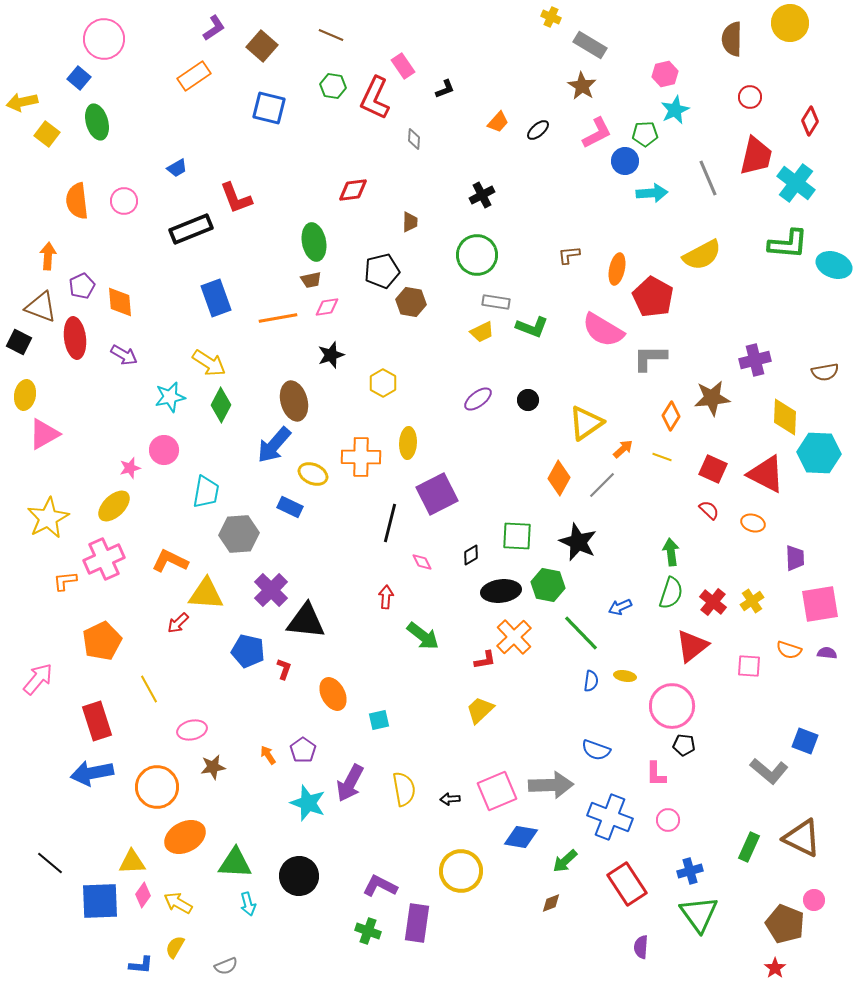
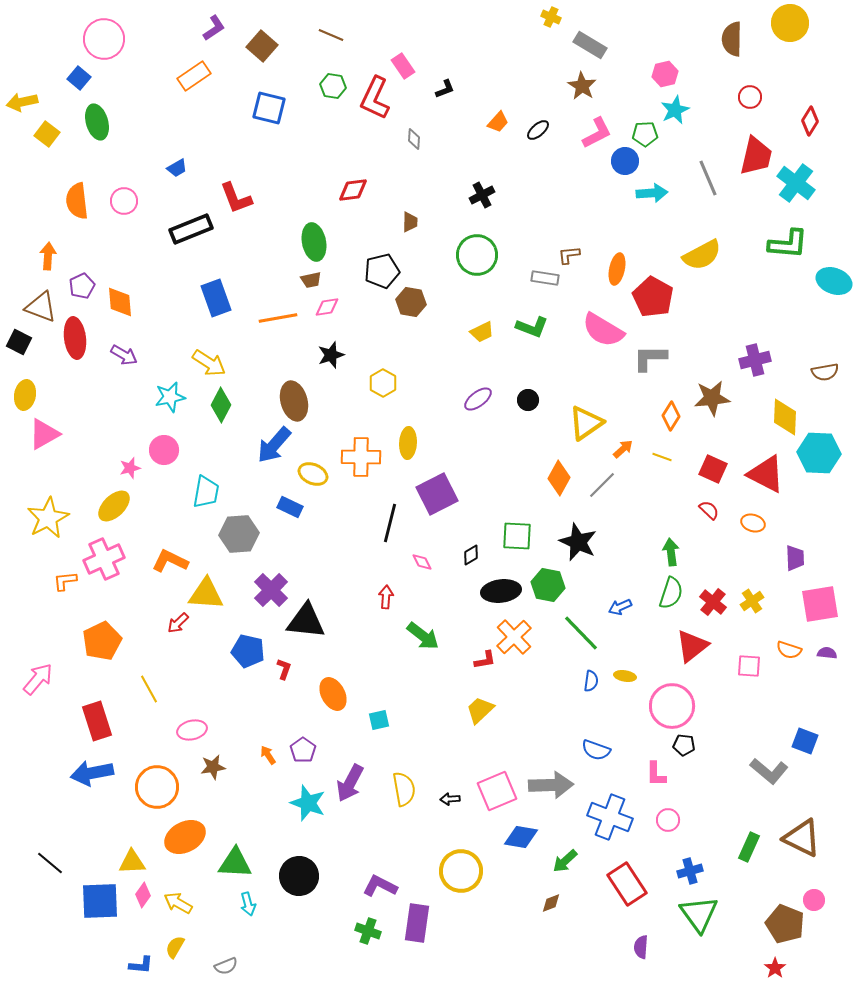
cyan ellipse at (834, 265): moved 16 px down
gray rectangle at (496, 302): moved 49 px right, 24 px up
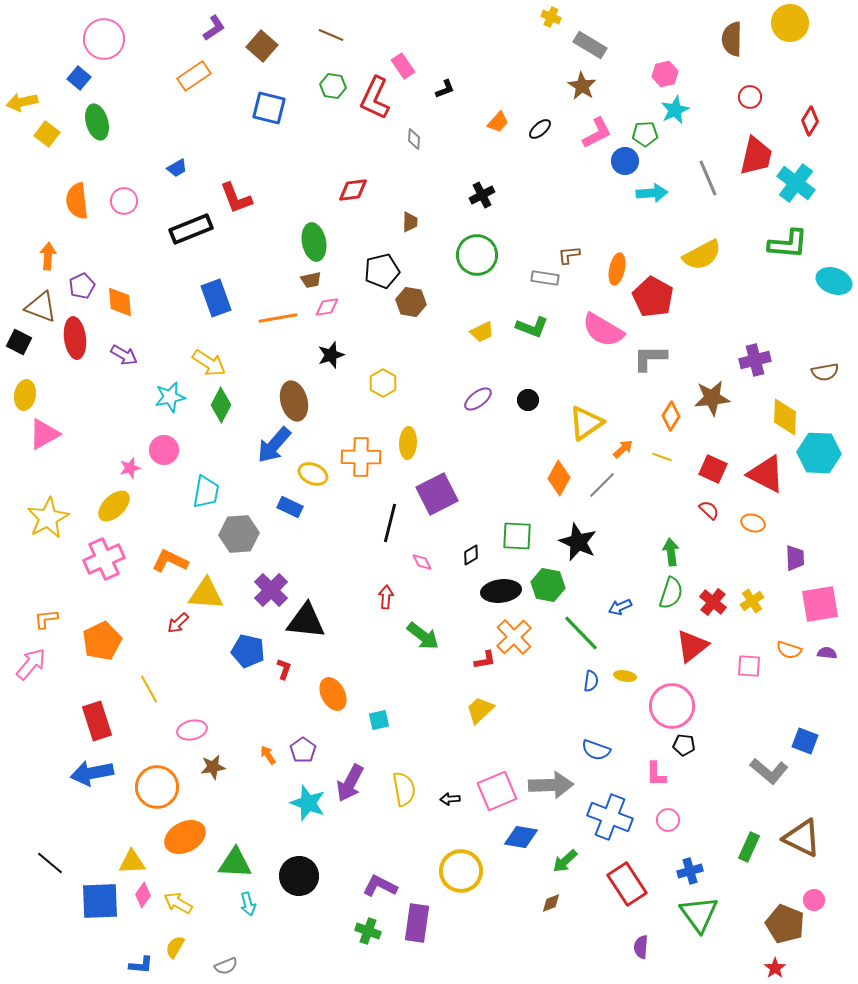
black ellipse at (538, 130): moved 2 px right, 1 px up
orange L-shape at (65, 581): moved 19 px left, 38 px down
pink arrow at (38, 679): moved 7 px left, 15 px up
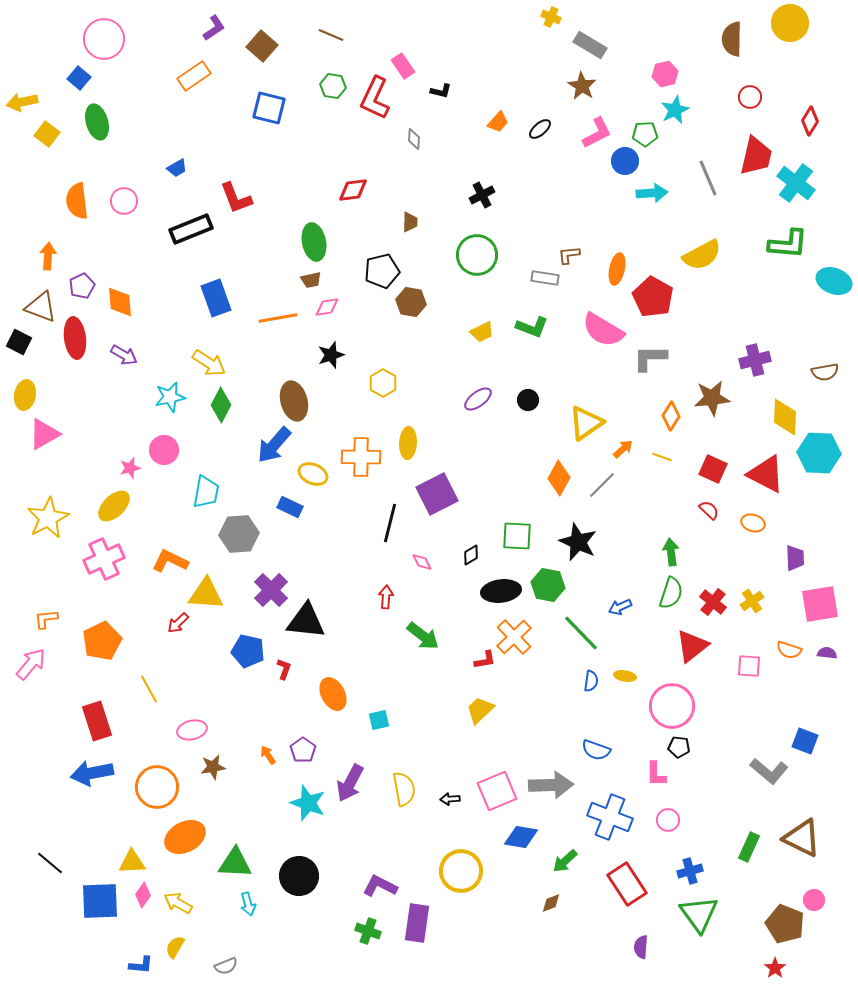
black L-shape at (445, 89): moved 4 px left, 2 px down; rotated 35 degrees clockwise
black pentagon at (684, 745): moved 5 px left, 2 px down
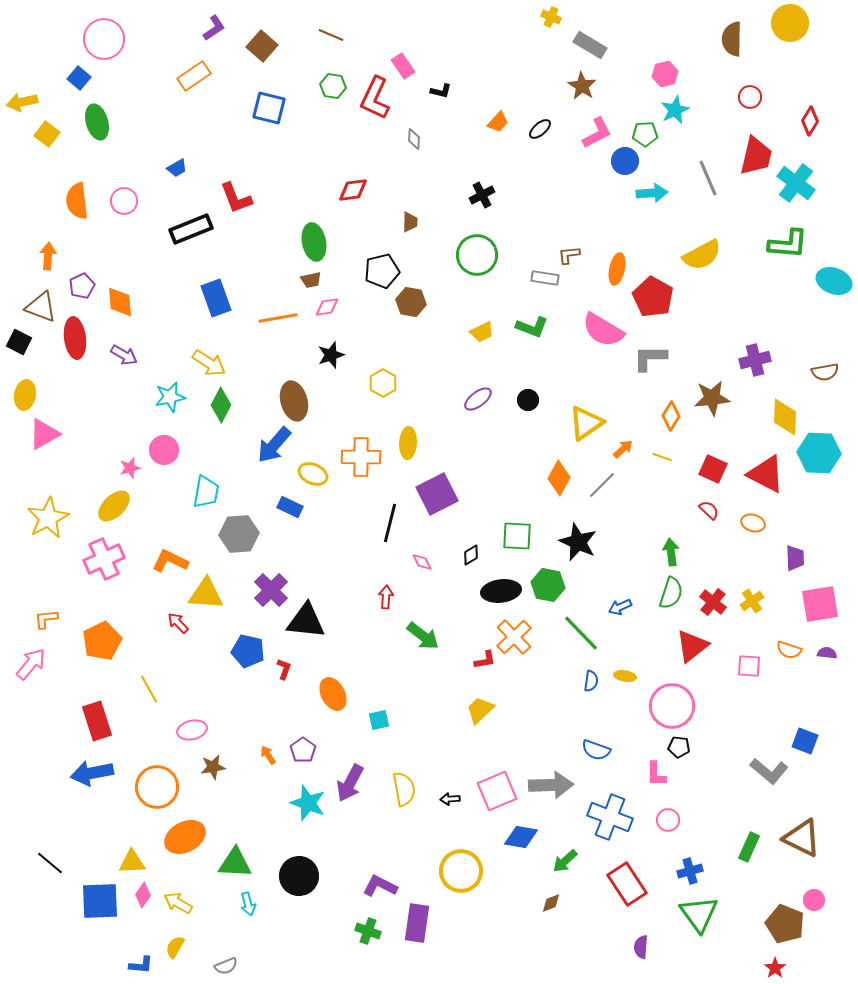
red arrow at (178, 623): rotated 90 degrees clockwise
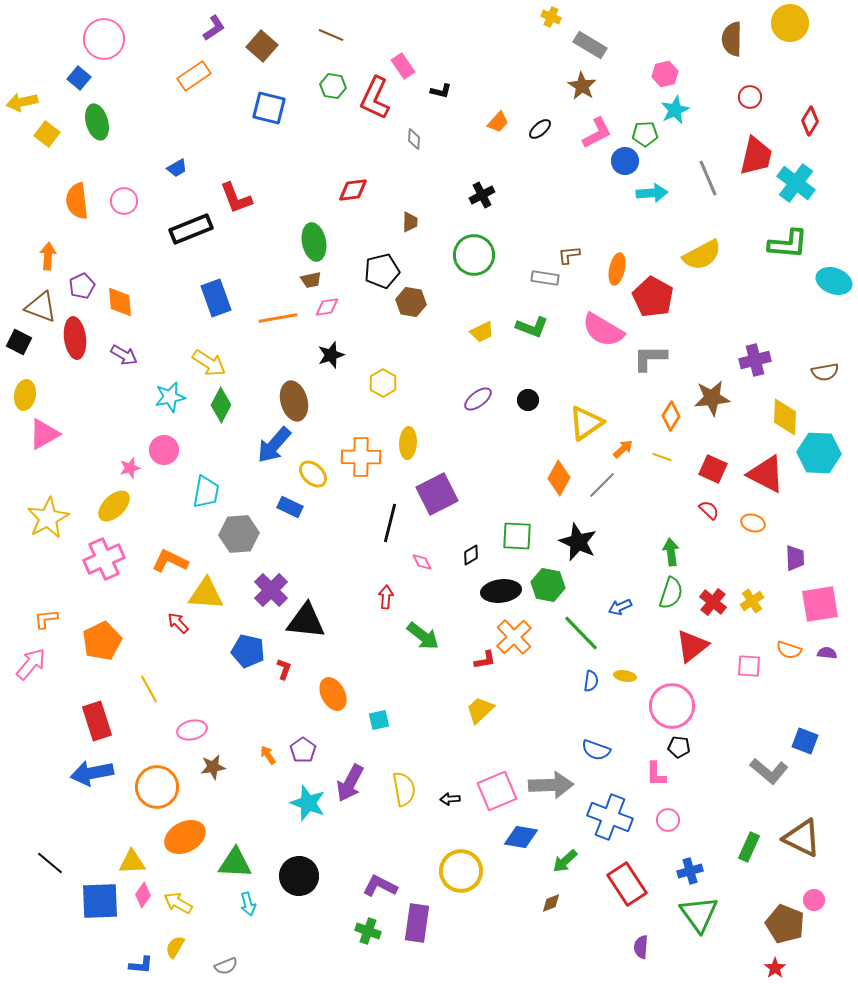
green circle at (477, 255): moved 3 px left
yellow ellipse at (313, 474): rotated 20 degrees clockwise
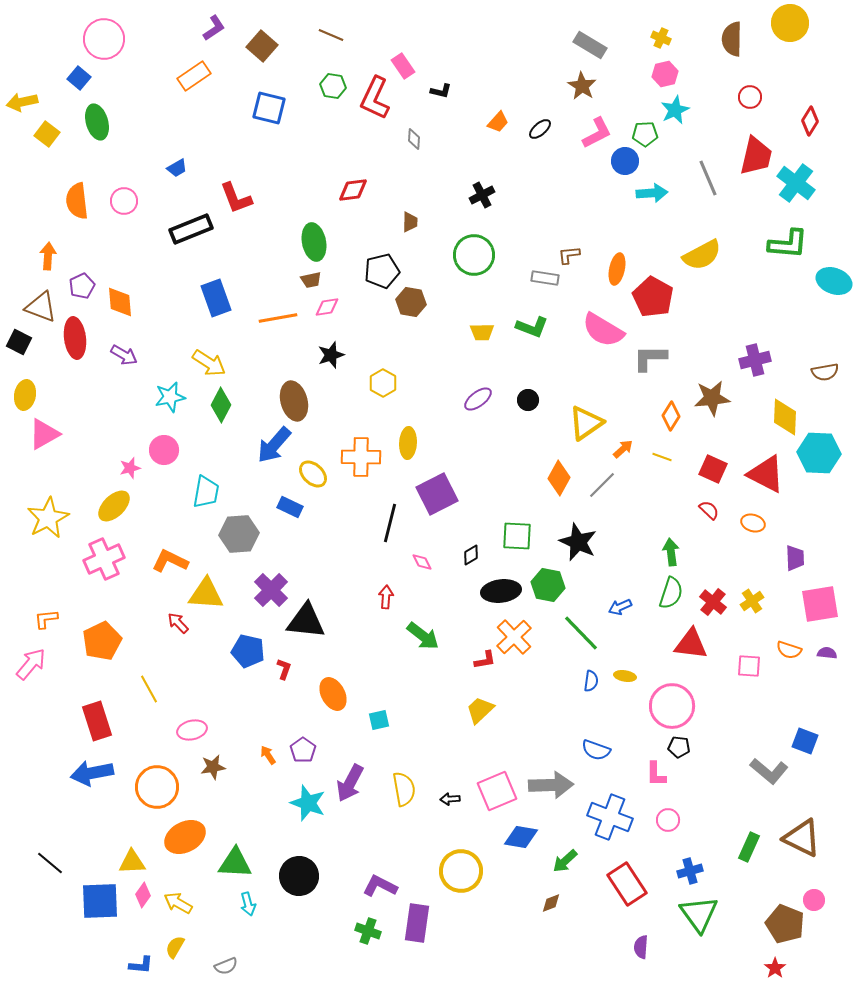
yellow cross at (551, 17): moved 110 px right, 21 px down
yellow trapezoid at (482, 332): rotated 25 degrees clockwise
red triangle at (692, 646): moved 1 px left, 2 px up; rotated 45 degrees clockwise
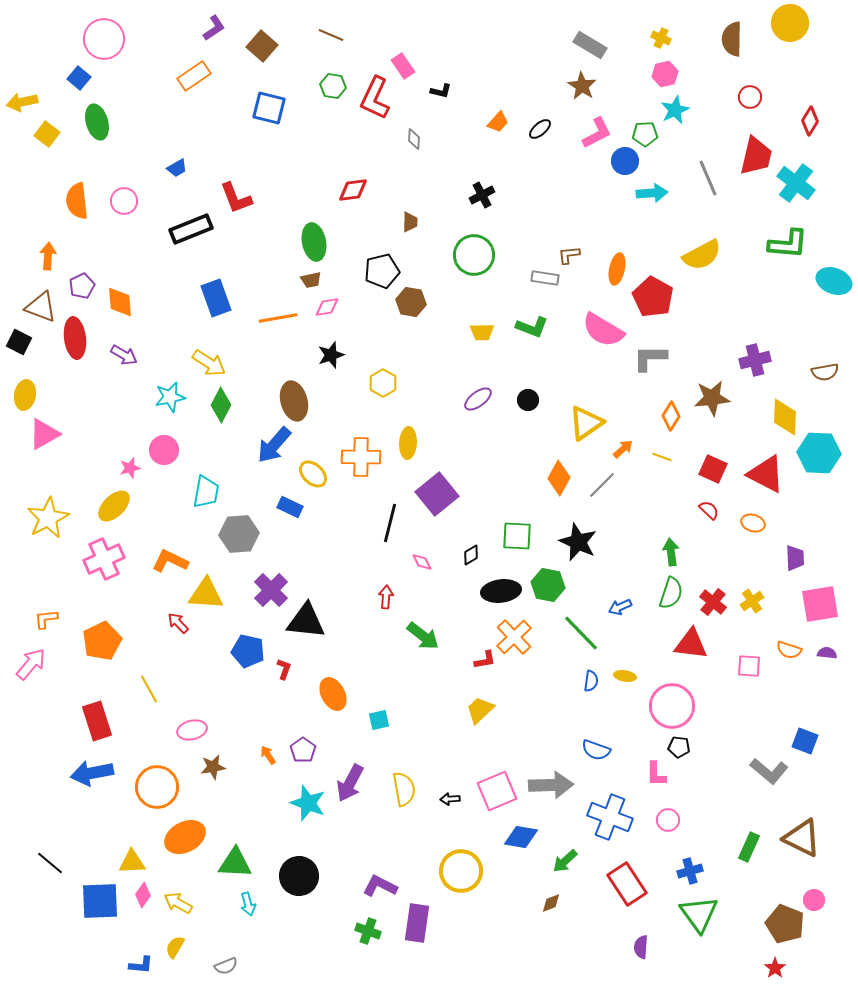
purple square at (437, 494): rotated 12 degrees counterclockwise
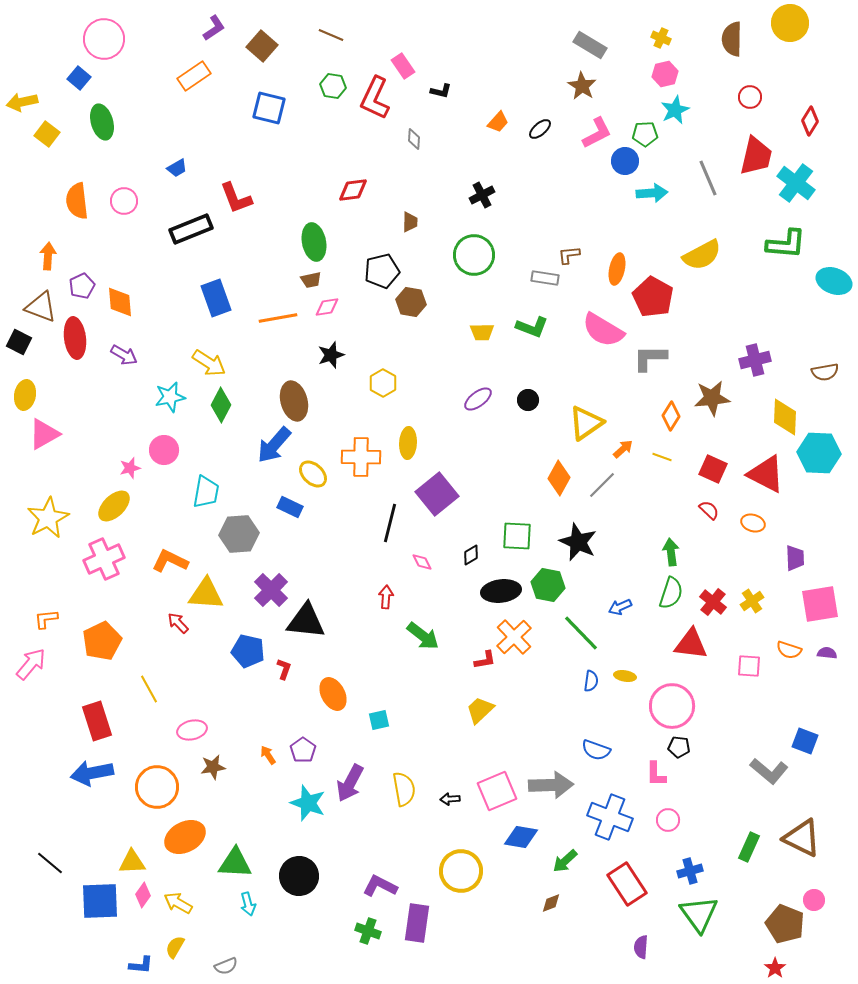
green ellipse at (97, 122): moved 5 px right
green L-shape at (788, 244): moved 2 px left
